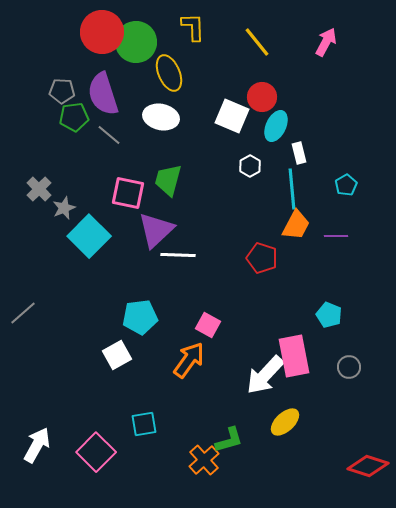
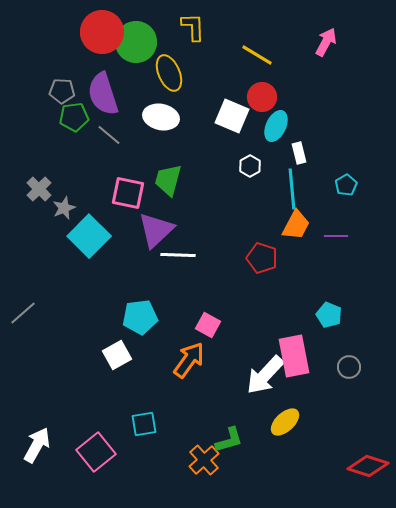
yellow line at (257, 42): moved 13 px down; rotated 20 degrees counterclockwise
pink square at (96, 452): rotated 6 degrees clockwise
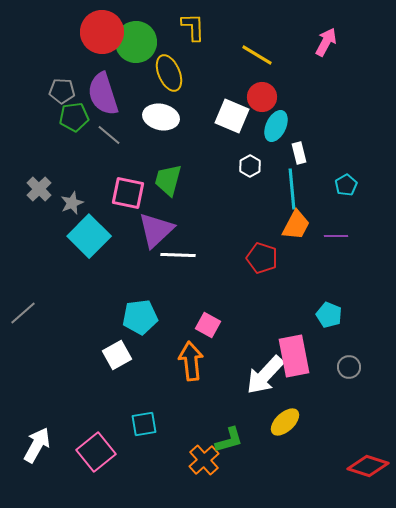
gray star at (64, 208): moved 8 px right, 5 px up
orange arrow at (189, 360): moved 2 px right, 1 px down; rotated 42 degrees counterclockwise
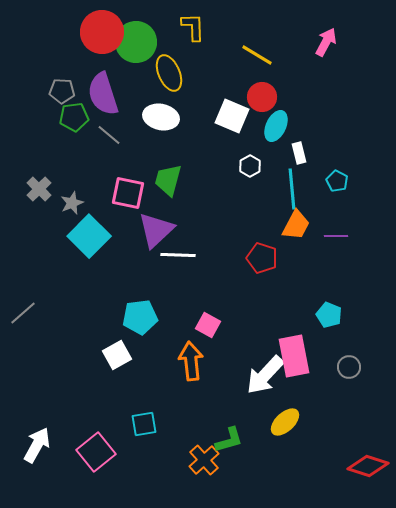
cyan pentagon at (346, 185): moved 9 px left, 4 px up; rotated 15 degrees counterclockwise
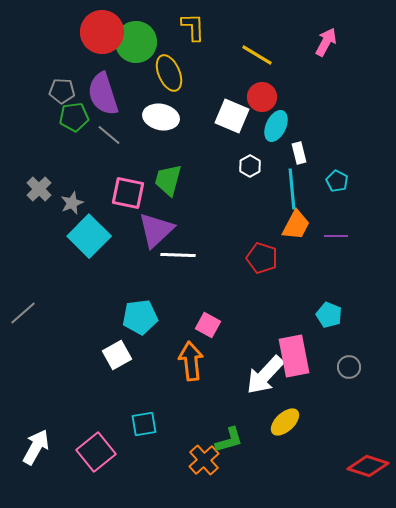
white arrow at (37, 445): moved 1 px left, 2 px down
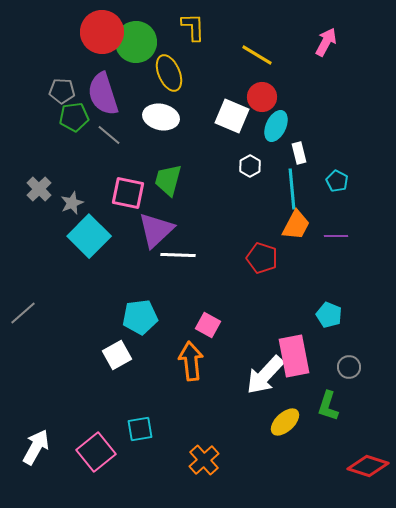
cyan square at (144, 424): moved 4 px left, 5 px down
green L-shape at (229, 440): moved 99 px right, 34 px up; rotated 124 degrees clockwise
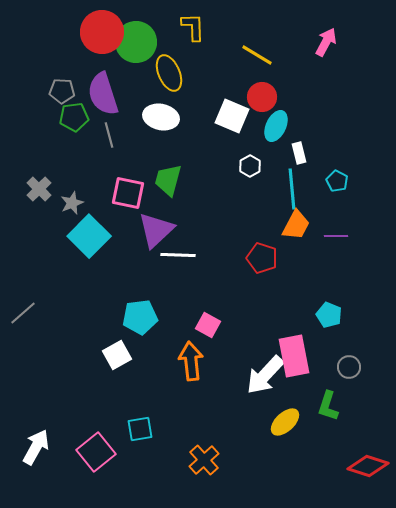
gray line at (109, 135): rotated 35 degrees clockwise
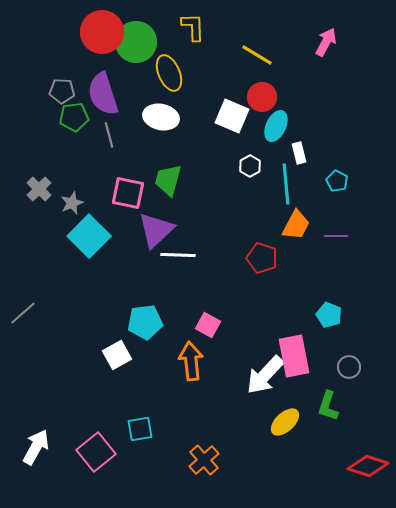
cyan line at (292, 189): moved 6 px left, 5 px up
cyan pentagon at (140, 317): moved 5 px right, 5 px down
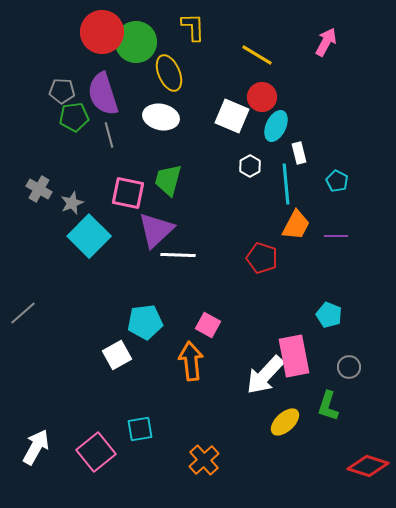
gray cross at (39, 189): rotated 15 degrees counterclockwise
